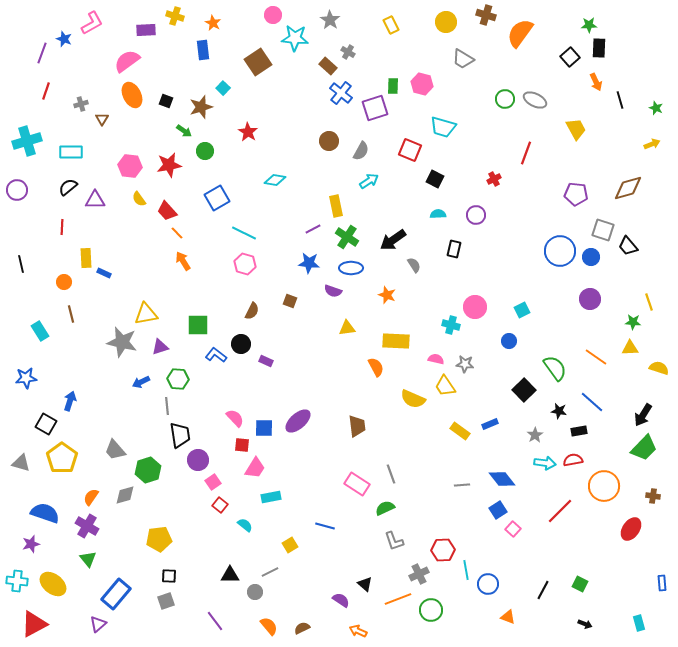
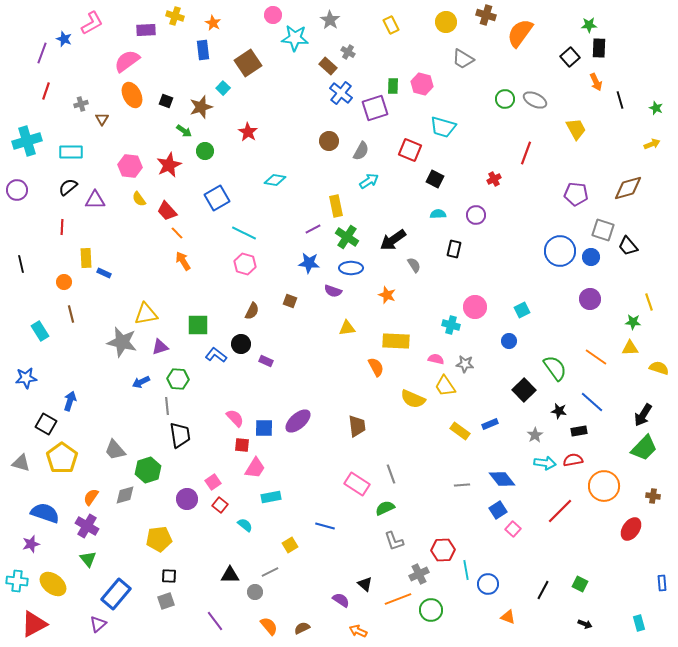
brown square at (258, 62): moved 10 px left, 1 px down
red star at (169, 165): rotated 15 degrees counterclockwise
purple circle at (198, 460): moved 11 px left, 39 px down
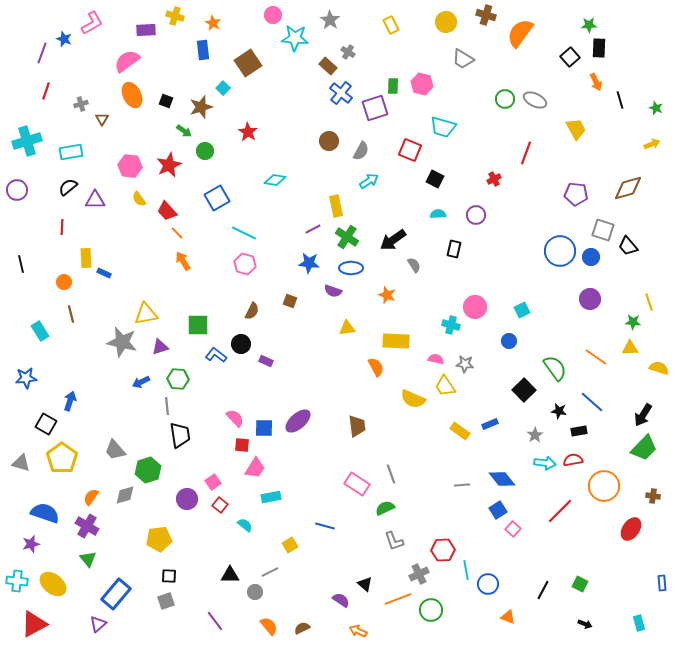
cyan rectangle at (71, 152): rotated 10 degrees counterclockwise
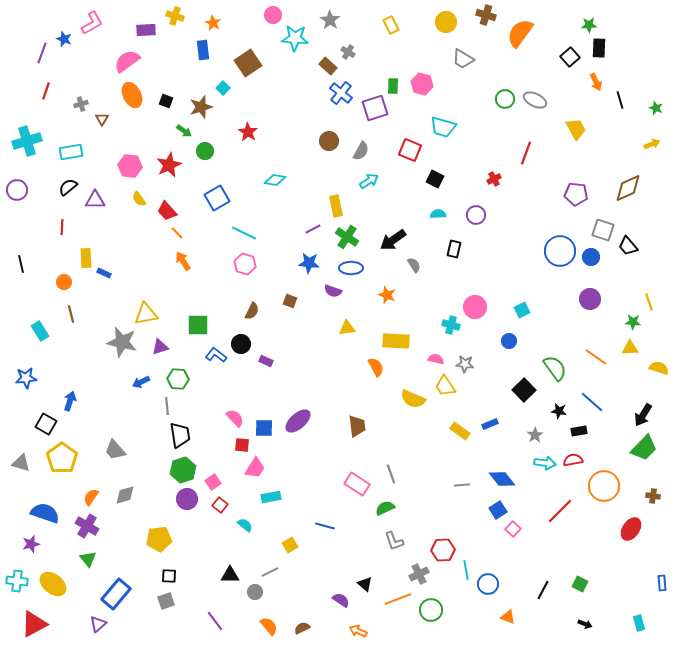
brown diamond at (628, 188): rotated 8 degrees counterclockwise
green hexagon at (148, 470): moved 35 px right
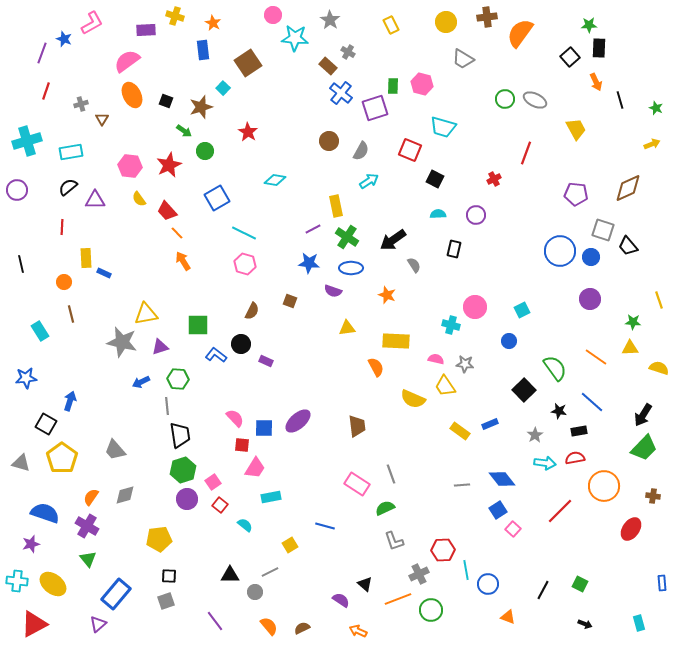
brown cross at (486, 15): moved 1 px right, 2 px down; rotated 24 degrees counterclockwise
yellow line at (649, 302): moved 10 px right, 2 px up
red semicircle at (573, 460): moved 2 px right, 2 px up
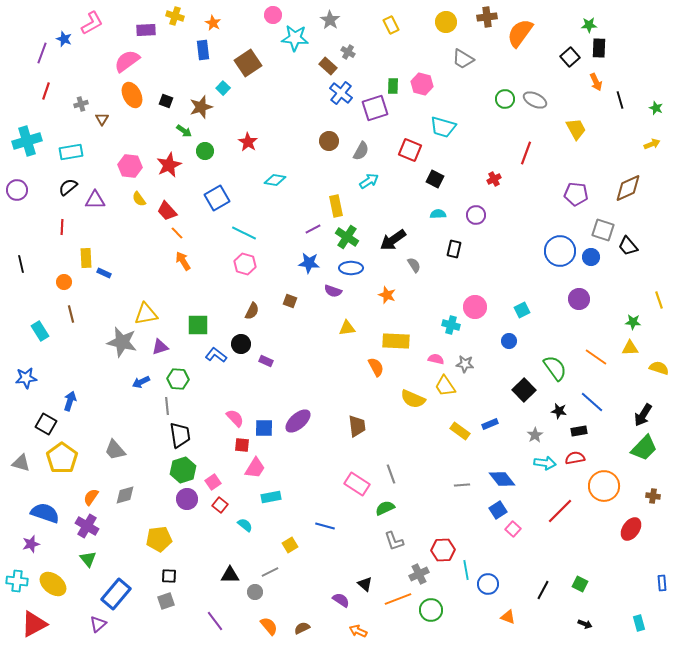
red star at (248, 132): moved 10 px down
purple circle at (590, 299): moved 11 px left
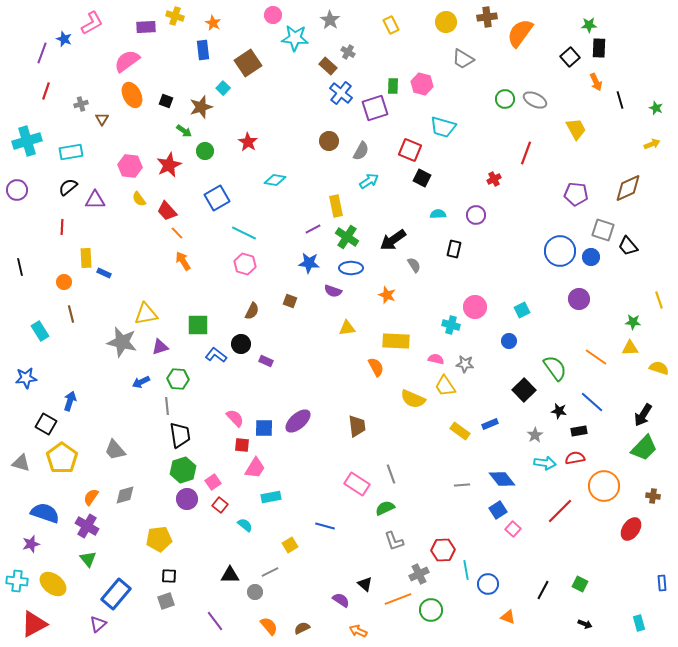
purple rectangle at (146, 30): moved 3 px up
black square at (435, 179): moved 13 px left, 1 px up
black line at (21, 264): moved 1 px left, 3 px down
